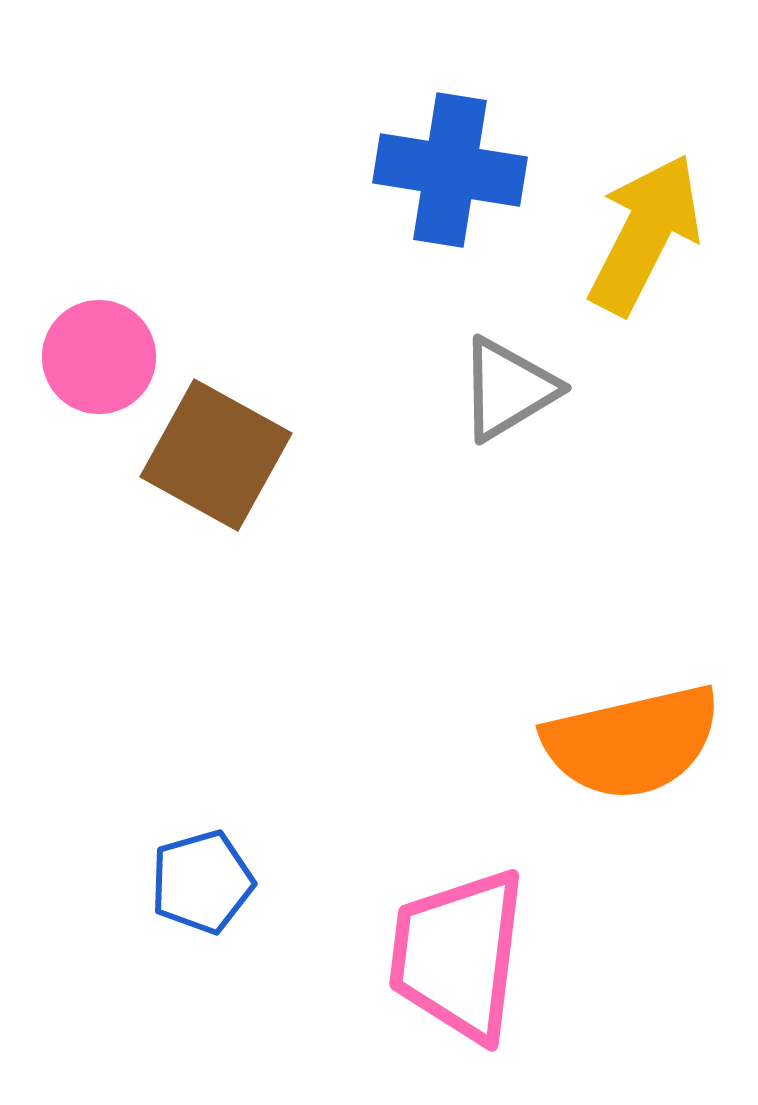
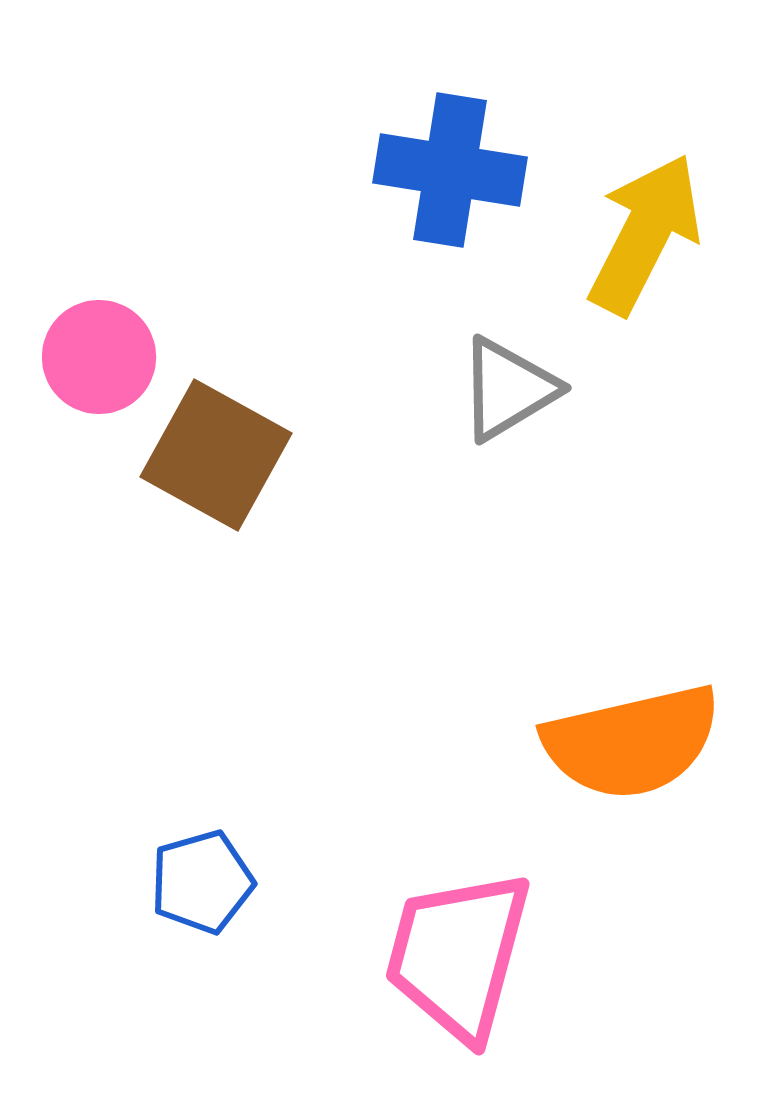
pink trapezoid: rotated 8 degrees clockwise
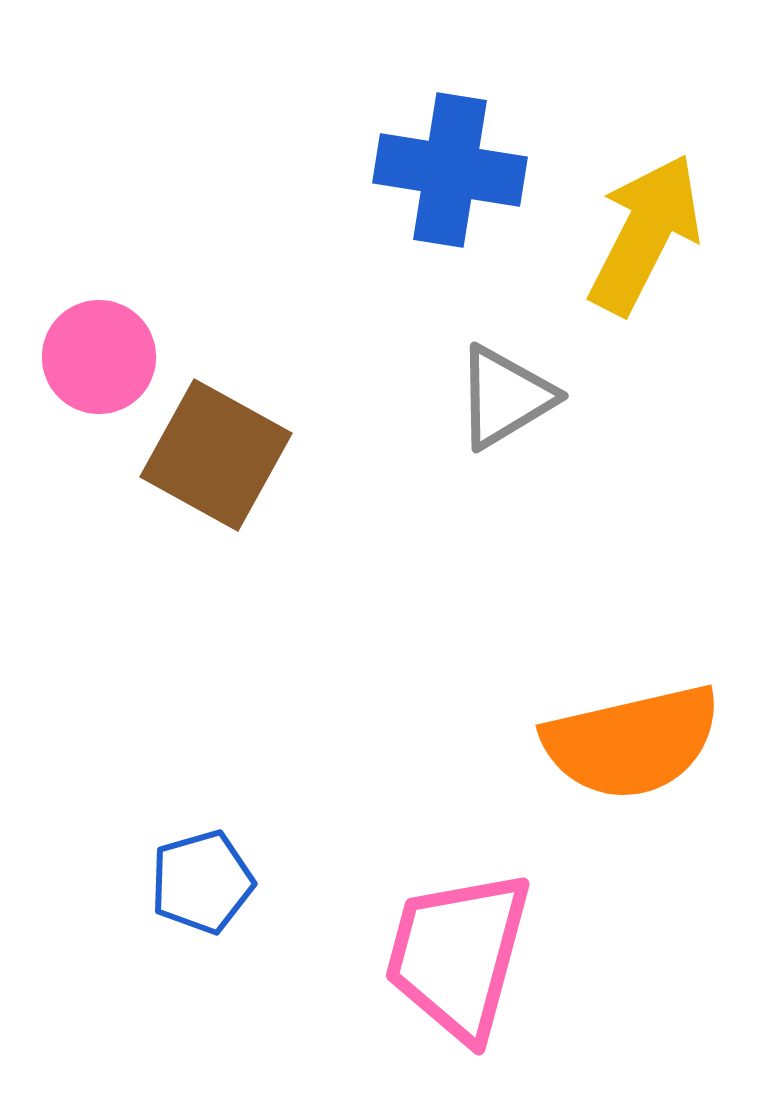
gray triangle: moved 3 px left, 8 px down
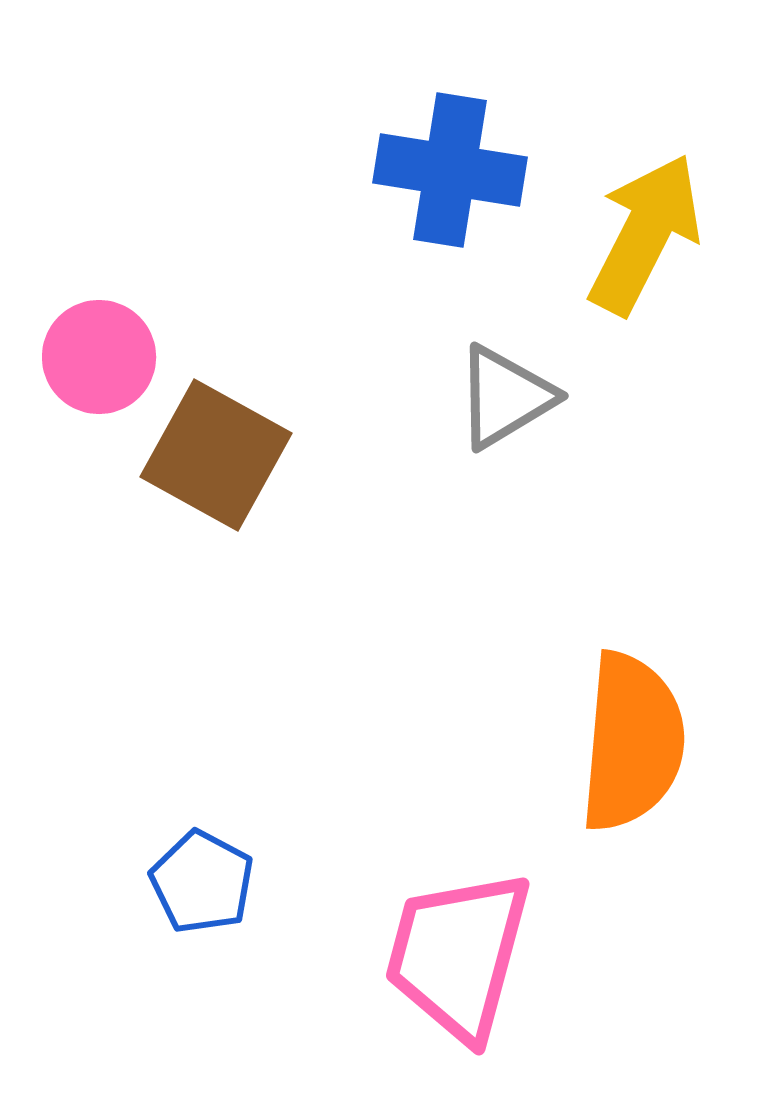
orange semicircle: rotated 72 degrees counterclockwise
blue pentagon: rotated 28 degrees counterclockwise
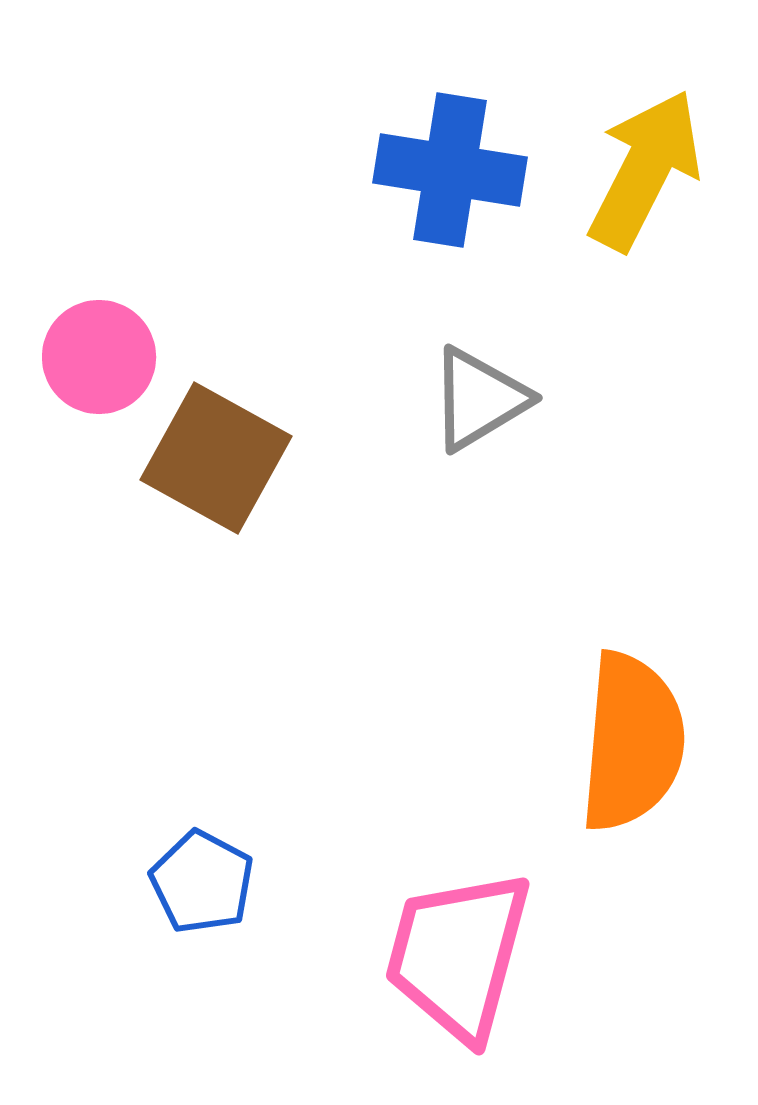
yellow arrow: moved 64 px up
gray triangle: moved 26 px left, 2 px down
brown square: moved 3 px down
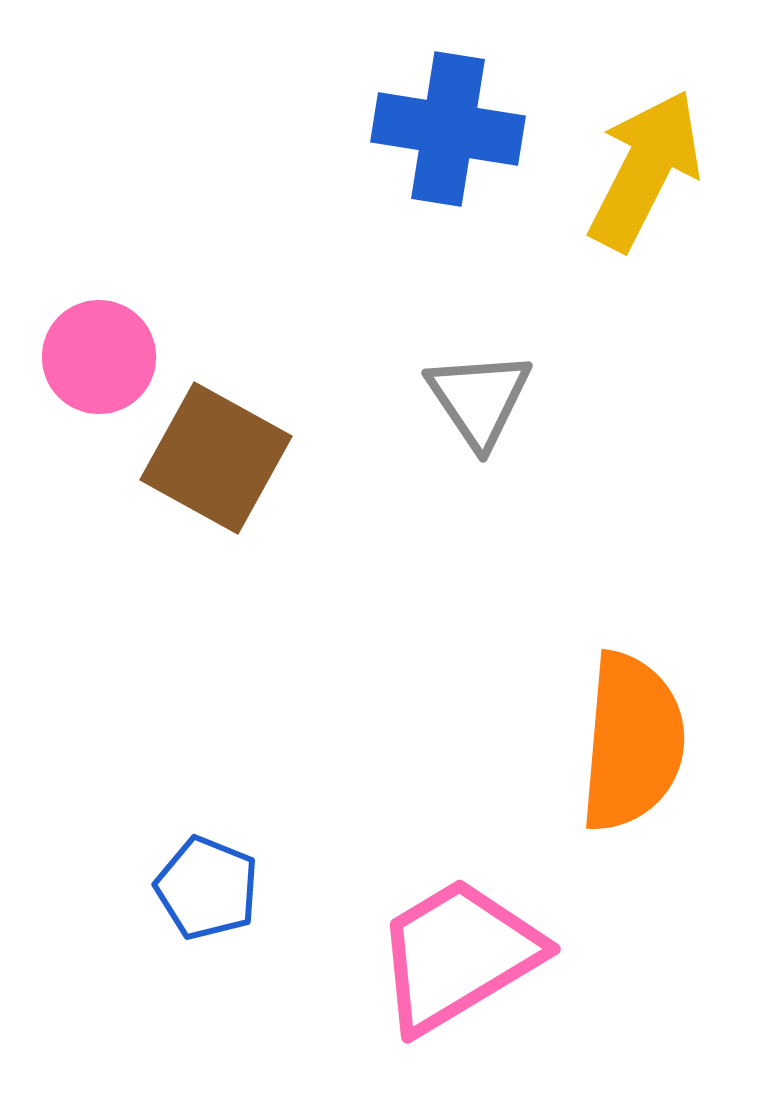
blue cross: moved 2 px left, 41 px up
gray triangle: rotated 33 degrees counterclockwise
blue pentagon: moved 5 px right, 6 px down; rotated 6 degrees counterclockwise
pink trapezoid: rotated 44 degrees clockwise
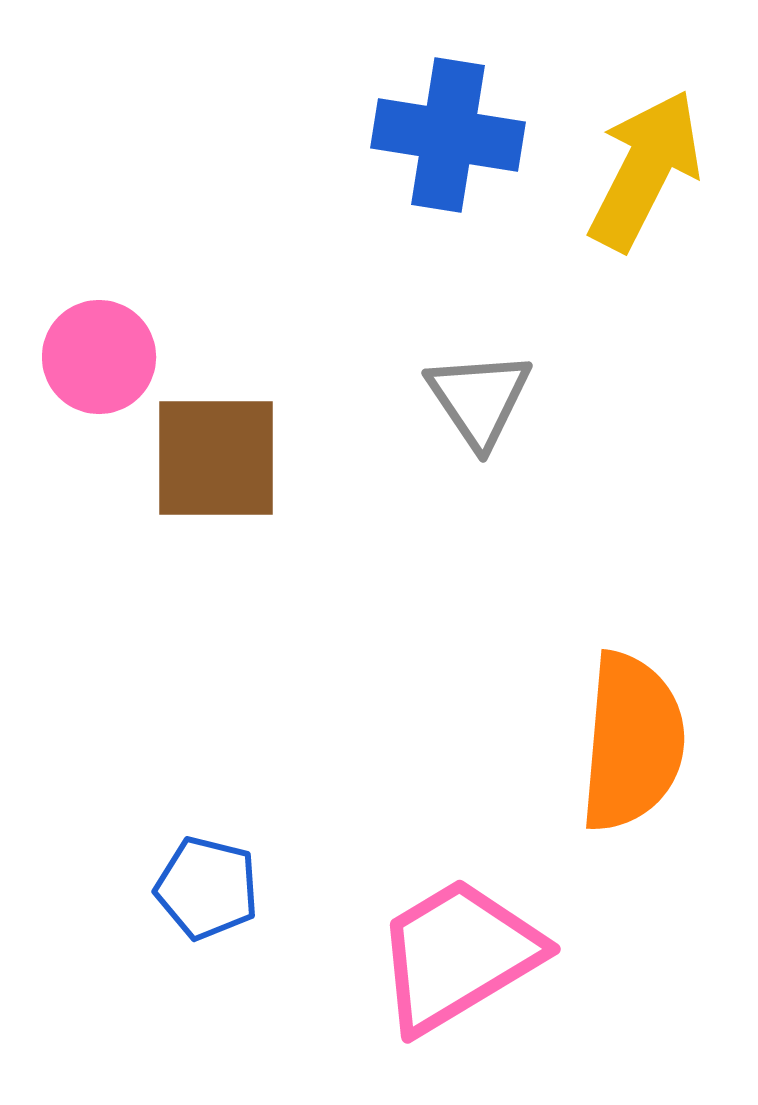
blue cross: moved 6 px down
brown square: rotated 29 degrees counterclockwise
blue pentagon: rotated 8 degrees counterclockwise
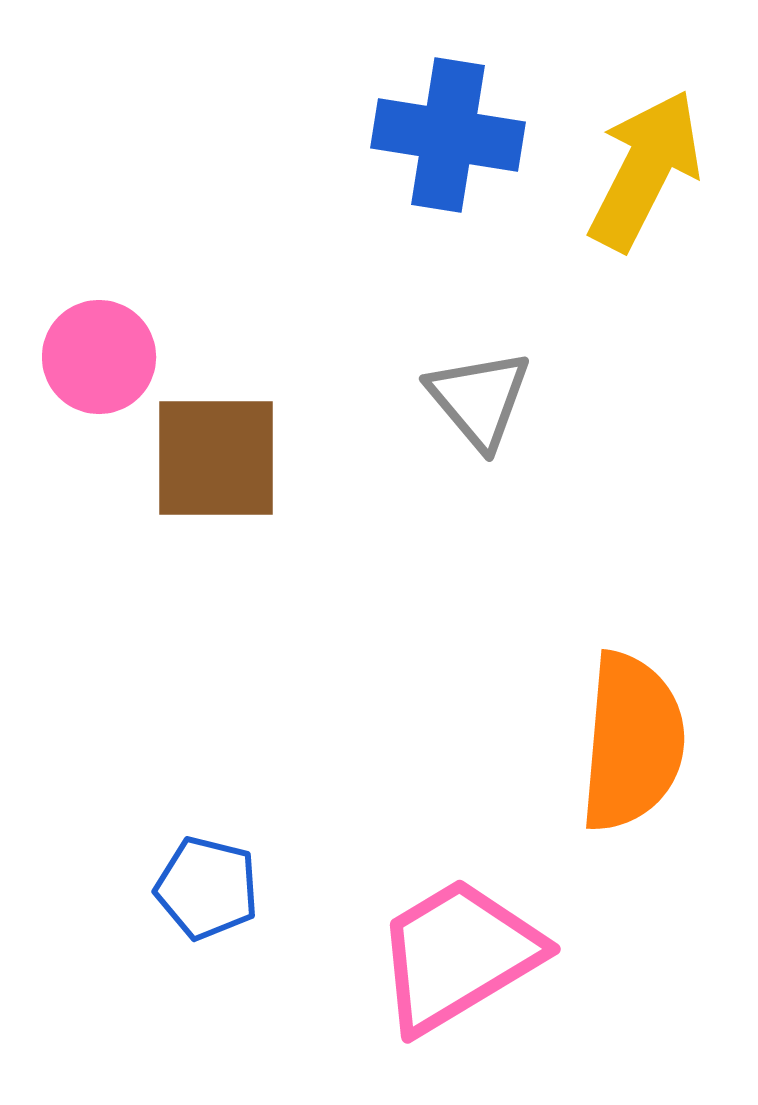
gray triangle: rotated 6 degrees counterclockwise
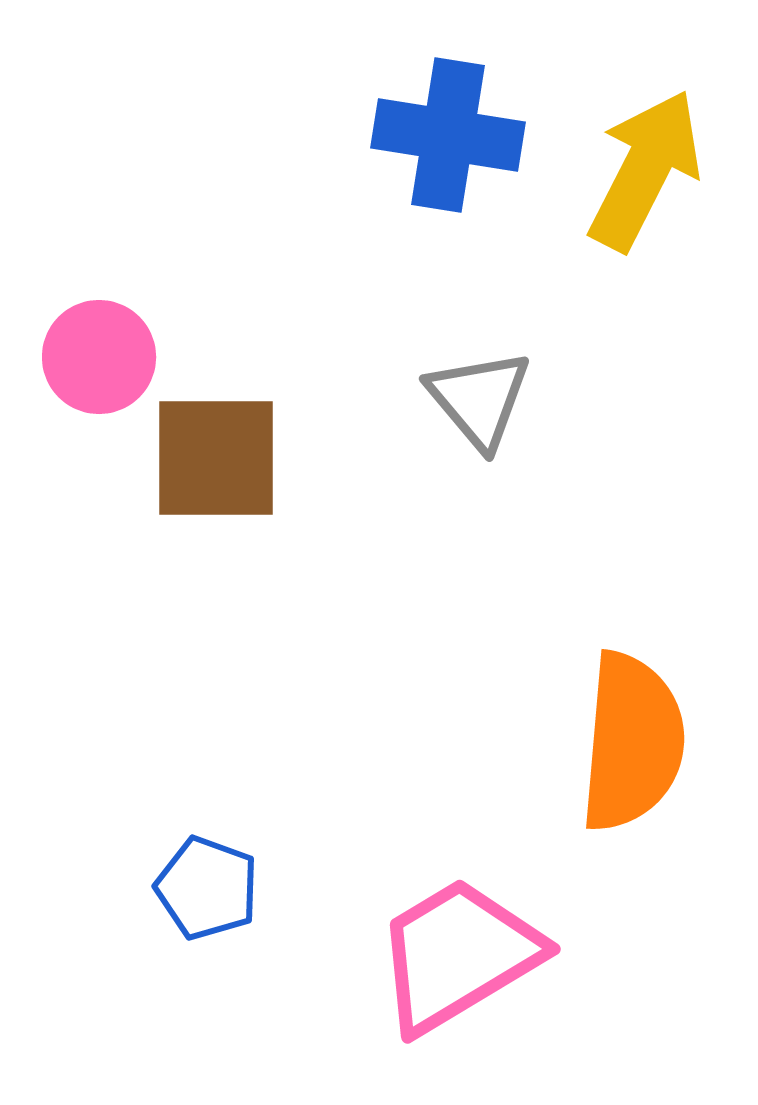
blue pentagon: rotated 6 degrees clockwise
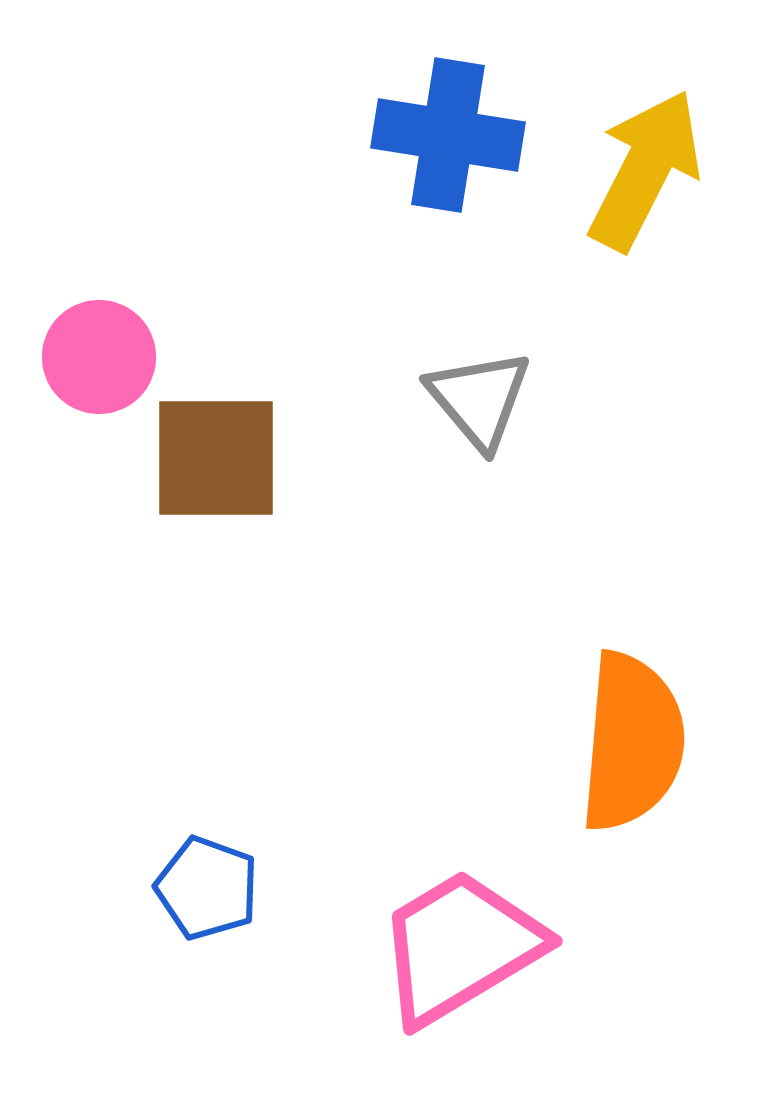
pink trapezoid: moved 2 px right, 8 px up
